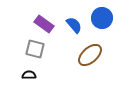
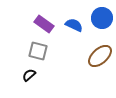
blue semicircle: rotated 24 degrees counterclockwise
gray square: moved 3 px right, 2 px down
brown ellipse: moved 10 px right, 1 px down
black semicircle: rotated 40 degrees counterclockwise
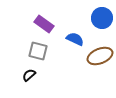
blue semicircle: moved 1 px right, 14 px down
brown ellipse: rotated 20 degrees clockwise
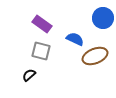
blue circle: moved 1 px right
purple rectangle: moved 2 px left
gray square: moved 3 px right
brown ellipse: moved 5 px left
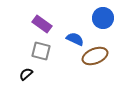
black semicircle: moved 3 px left, 1 px up
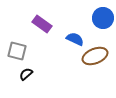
gray square: moved 24 px left
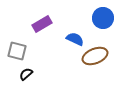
purple rectangle: rotated 66 degrees counterclockwise
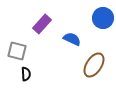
purple rectangle: rotated 18 degrees counterclockwise
blue semicircle: moved 3 px left
brown ellipse: moved 1 px left, 9 px down; rotated 35 degrees counterclockwise
black semicircle: rotated 128 degrees clockwise
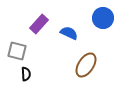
purple rectangle: moved 3 px left
blue semicircle: moved 3 px left, 6 px up
brown ellipse: moved 8 px left
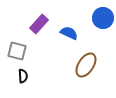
black semicircle: moved 3 px left, 2 px down
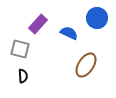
blue circle: moved 6 px left
purple rectangle: moved 1 px left
gray square: moved 3 px right, 2 px up
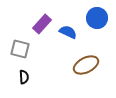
purple rectangle: moved 4 px right
blue semicircle: moved 1 px left, 1 px up
brown ellipse: rotated 30 degrees clockwise
black semicircle: moved 1 px right, 1 px down
